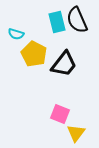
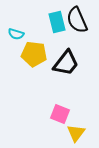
yellow pentagon: rotated 20 degrees counterclockwise
black trapezoid: moved 2 px right, 1 px up
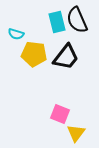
black trapezoid: moved 6 px up
